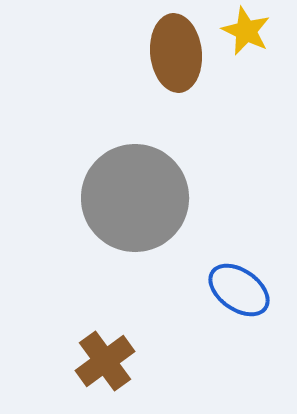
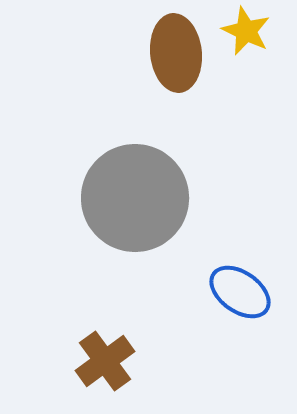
blue ellipse: moved 1 px right, 2 px down
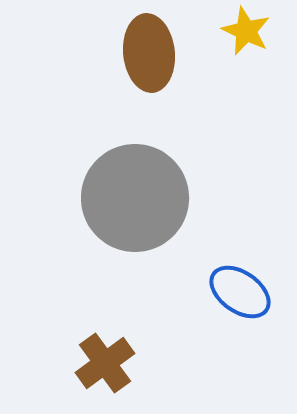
brown ellipse: moved 27 px left
brown cross: moved 2 px down
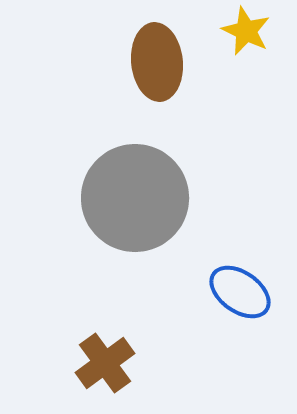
brown ellipse: moved 8 px right, 9 px down
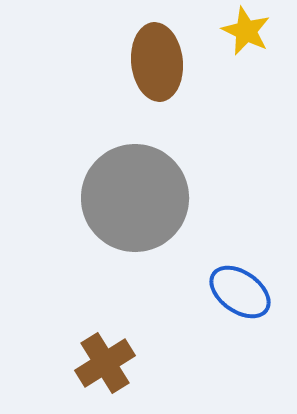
brown cross: rotated 4 degrees clockwise
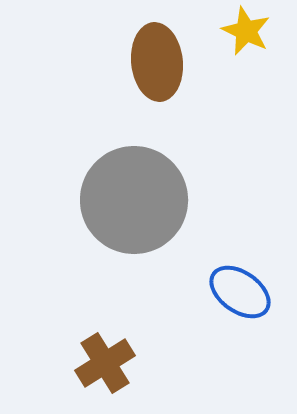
gray circle: moved 1 px left, 2 px down
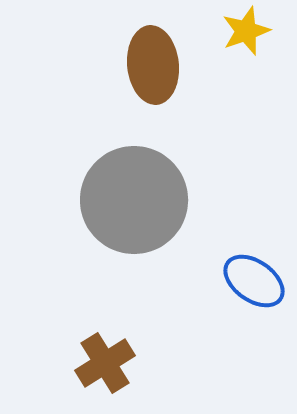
yellow star: rotated 27 degrees clockwise
brown ellipse: moved 4 px left, 3 px down
blue ellipse: moved 14 px right, 11 px up
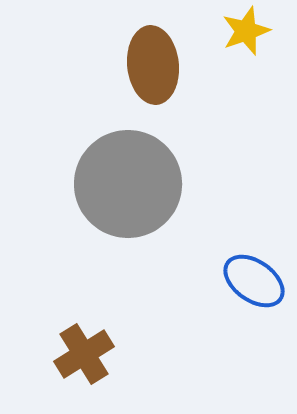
gray circle: moved 6 px left, 16 px up
brown cross: moved 21 px left, 9 px up
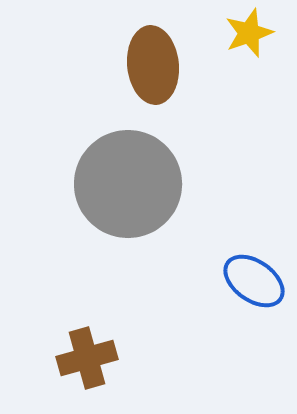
yellow star: moved 3 px right, 2 px down
brown cross: moved 3 px right, 4 px down; rotated 16 degrees clockwise
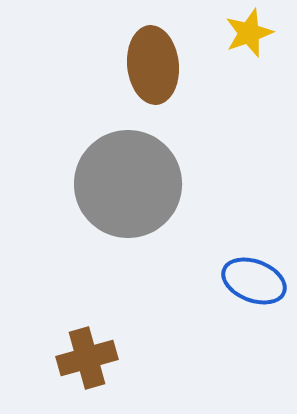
blue ellipse: rotated 14 degrees counterclockwise
